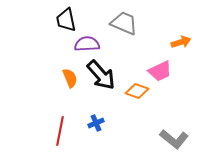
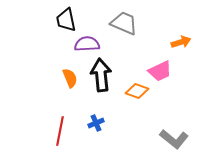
black arrow: rotated 144 degrees counterclockwise
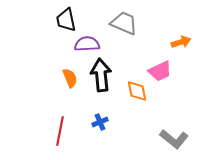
orange diamond: rotated 60 degrees clockwise
blue cross: moved 4 px right, 1 px up
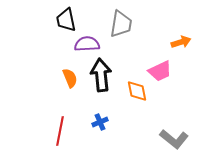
gray trapezoid: moved 3 px left, 1 px down; rotated 76 degrees clockwise
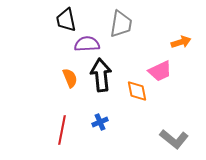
red line: moved 2 px right, 1 px up
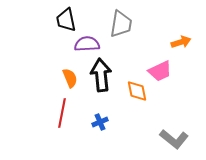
red line: moved 17 px up
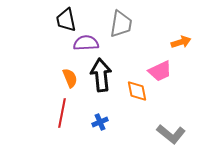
purple semicircle: moved 1 px left, 1 px up
gray L-shape: moved 3 px left, 5 px up
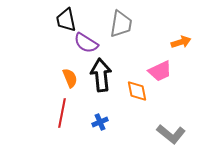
purple semicircle: rotated 145 degrees counterclockwise
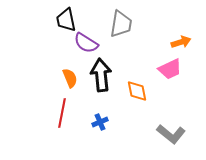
pink trapezoid: moved 10 px right, 2 px up
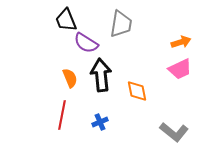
black trapezoid: rotated 10 degrees counterclockwise
pink trapezoid: moved 10 px right
red line: moved 2 px down
gray L-shape: moved 3 px right, 2 px up
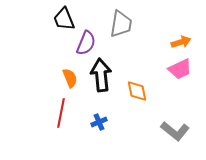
black trapezoid: moved 2 px left, 1 px up
purple semicircle: rotated 100 degrees counterclockwise
red line: moved 1 px left, 2 px up
blue cross: moved 1 px left
gray L-shape: moved 1 px right, 1 px up
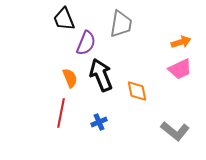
black arrow: rotated 16 degrees counterclockwise
